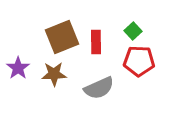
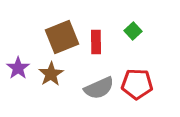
red pentagon: moved 2 px left, 23 px down
brown star: moved 3 px left; rotated 30 degrees counterclockwise
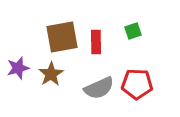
green square: rotated 24 degrees clockwise
brown square: rotated 12 degrees clockwise
purple star: rotated 20 degrees clockwise
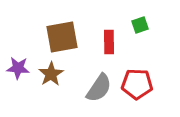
green square: moved 7 px right, 6 px up
red rectangle: moved 13 px right
purple star: rotated 20 degrees clockwise
gray semicircle: rotated 32 degrees counterclockwise
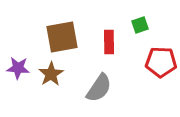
red pentagon: moved 24 px right, 22 px up
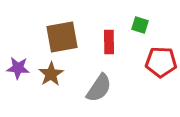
green square: rotated 36 degrees clockwise
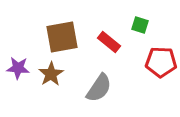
red rectangle: rotated 50 degrees counterclockwise
